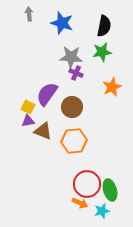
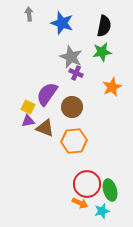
gray star: rotated 20 degrees clockwise
brown triangle: moved 2 px right, 3 px up
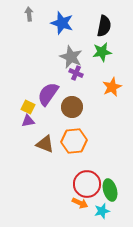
purple semicircle: moved 1 px right
brown triangle: moved 16 px down
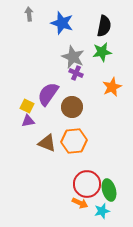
gray star: moved 2 px right
yellow square: moved 1 px left, 1 px up
brown triangle: moved 2 px right, 1 px up
green ellipse: moved 1 px left
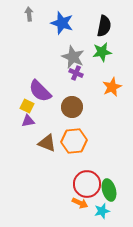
purple semicircle: moved 8 px left, 3 px up; rotated 80 degrees counterclockwise
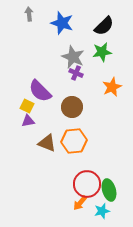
black semicircle: rotated 35 degrees clockwise
orange arrow: rotated 105 degrees clockwise
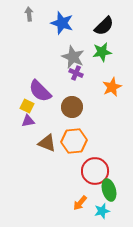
red circle: moved 8 px right, 13 px up
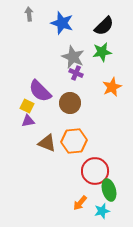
brown circle: moved 2 px left, 4 px up
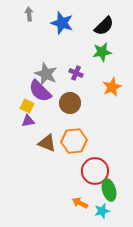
gray star: moved 27 px left, 17 px down
orange arrow: rotated 77 degrees clockwise
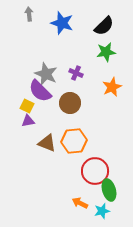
green star: moved 4 px right
